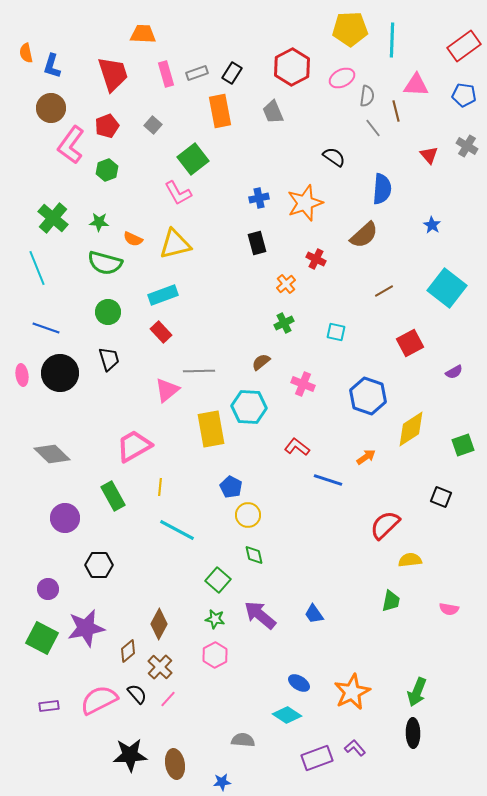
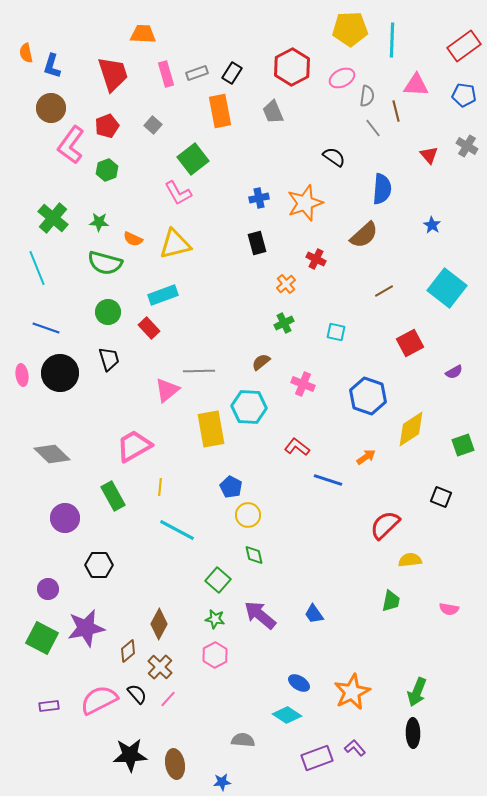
red rectangle at (161, 332): moved 12 px left, 4 px up
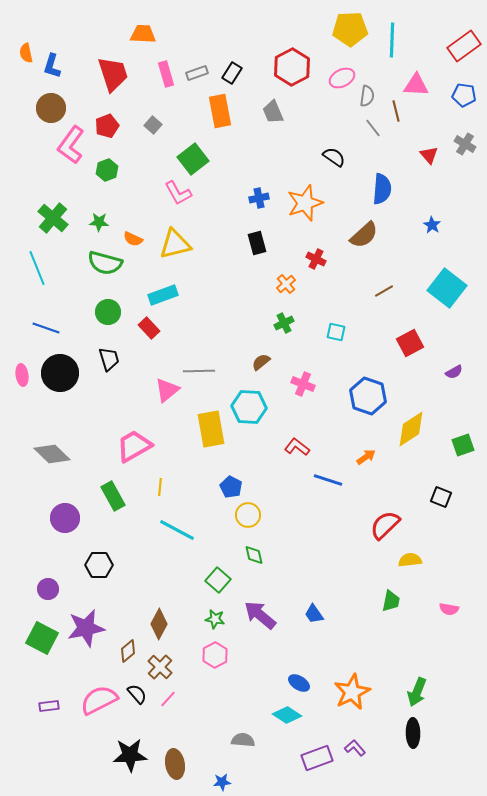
gray cross at (467, 146): moved 2 px left, 2 px up
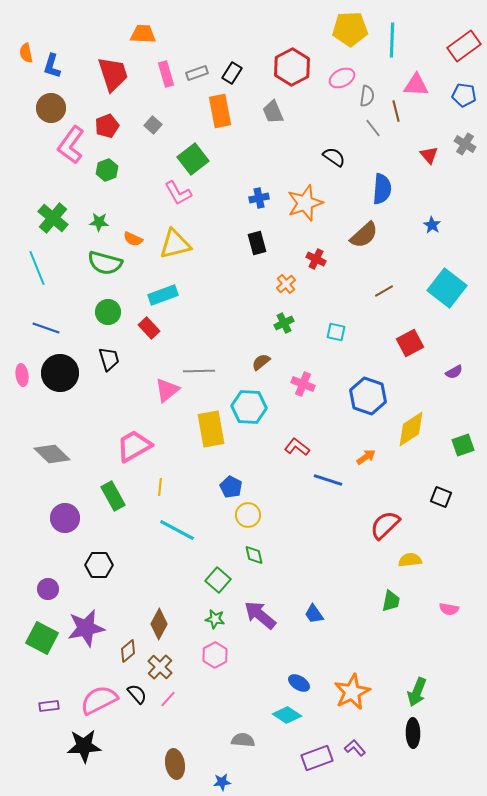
black star at (130, 755): moved 46 px left, 9 px up
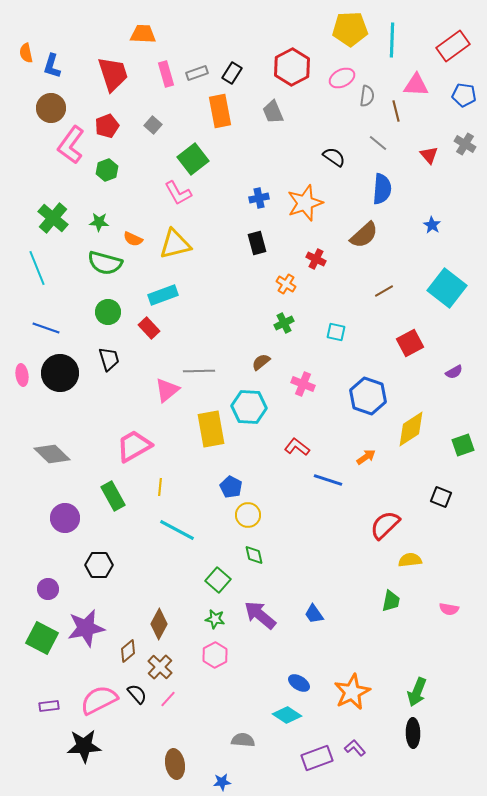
red rectangle at (464, 46): moved 11 px left
gray line at (373, 128): moved 5 px right, 15 px down; rotated 12 degrees counterclockwise
orange cross at (286, 284): rotated 18 degrees counterclockwise
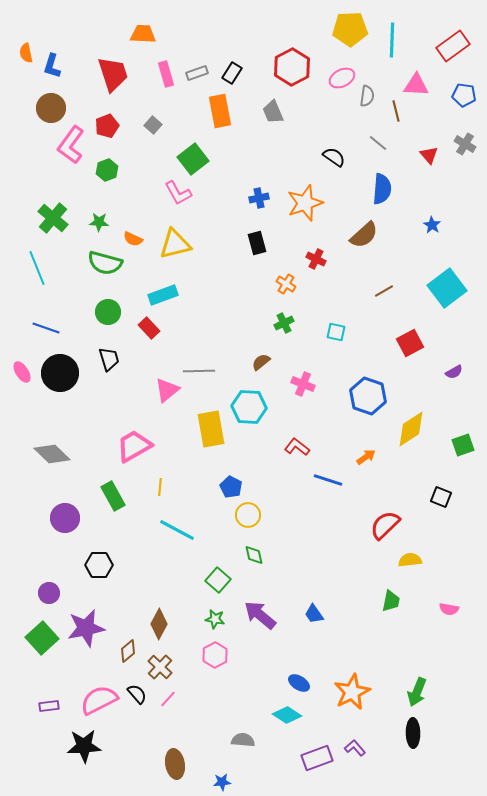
cyan square at (447, 288): rotated 15 degrees clockwise
pink ellipse at (22, 375): moved 3 px up; rotated 25 degrees counterclockwise
purple circle at (48, 589): moved 1 px right, 4 px down
green square at (42, 638): rotated 20 degrees clockwise
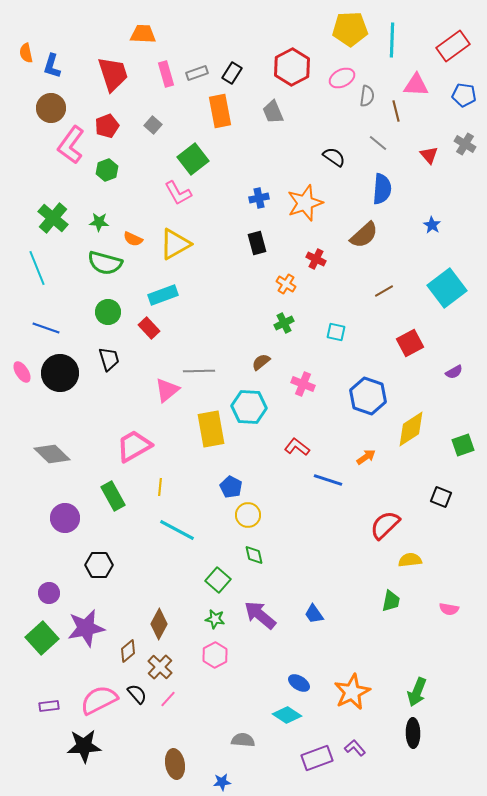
yellow triangle at (175, 244): rotated 16 degrees counterclockwise
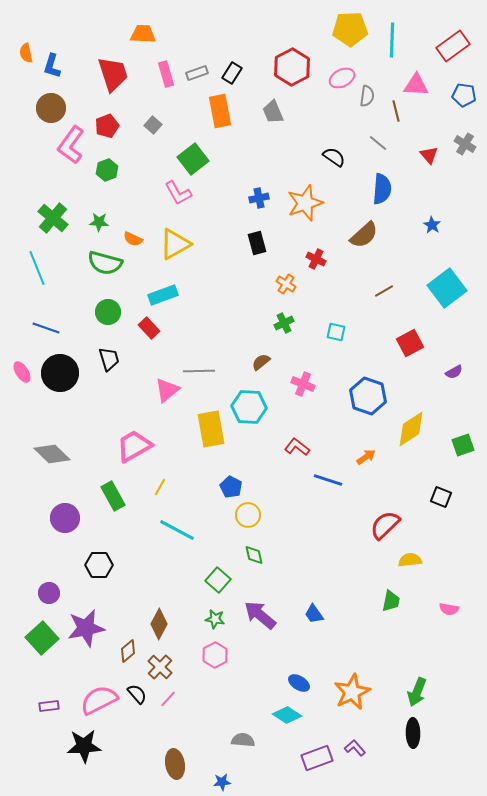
yellow line at (160, 487): rotated 24 degrees clockwise
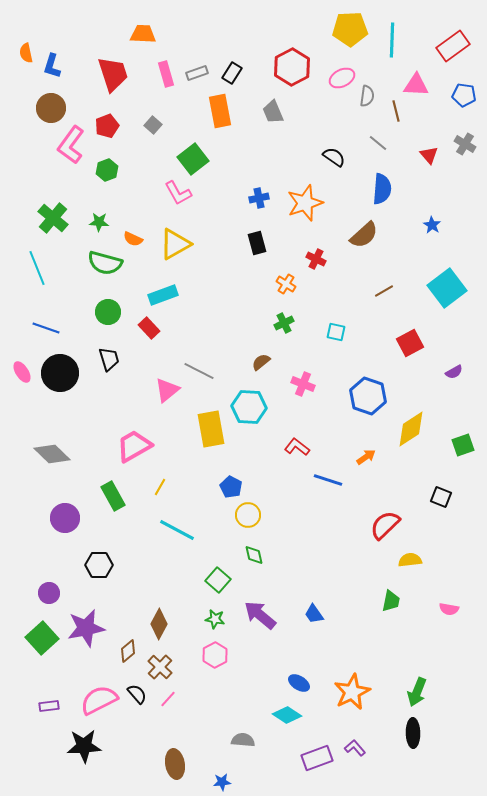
gray line at (199, 371): rotated 28 degrees clockwise
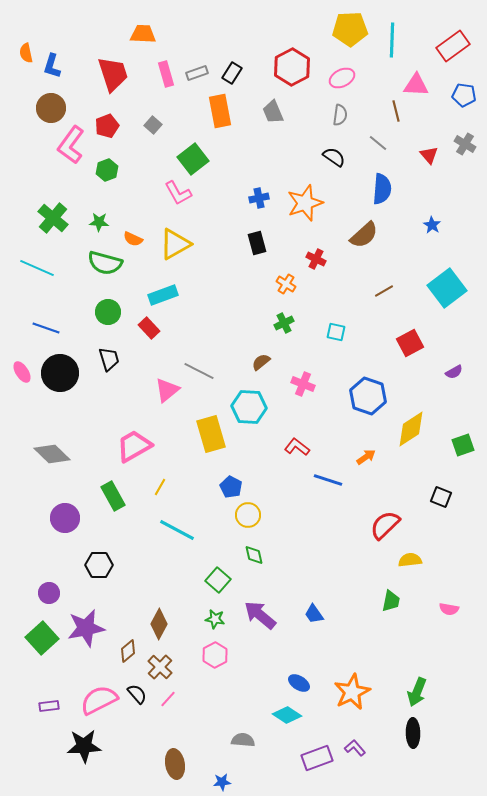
gray semicircle at (367, 96): moved 27 px left, 19 px down
cyan line at (37, 268): rotated 44 degrees counterclockwise
yellow rectangle at (211, 429): moved 5 px down; rotated 6 degrees counterclockwise
